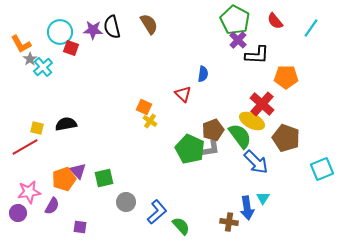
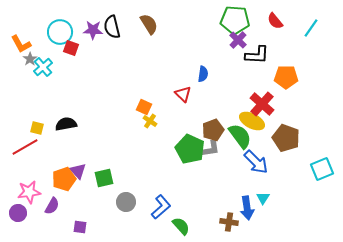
green pentagon at (235, 20): rotated 24 degrees counterclockwise
blue L-shape at (157, 212): moved 4 px right, 5 px up
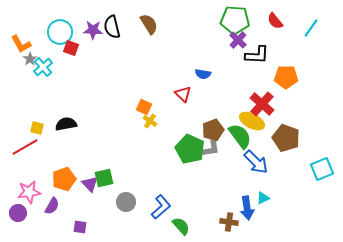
blue semicircle at (203, 74): rotated 91 degrees clockwise
purple triangle at (78, 171): moved 12 px right, 13 px down
cyan triangle at (263, 198): rotated 32 degrees clockwise
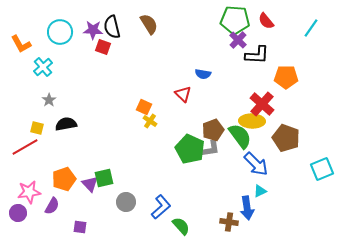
red semicircle at (275, 21): moved 9 px left
red square at (71, 48): moved 32 px right, 1 px up
gray star at (30, 59): moved 19 px right, 41 px down
yellow ellipse at (252, 121): rotated 25 degrees counterclockwise
blue arrow at (256, 162): moved 2 px down
cyan triangle at (263, 198): moved 3 px left, 7 px up
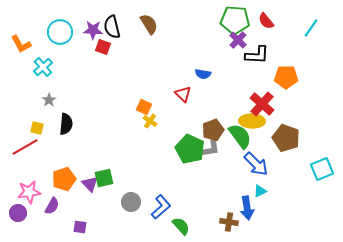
black semicircle at (66, 124): rotated 105 degrees clockwise
gray circle at (126, 202): moved 5 px right
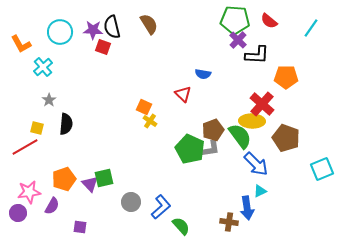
red semicircle at (266, 21): moved 3 px right; rotated 12 degrees counterclockwise
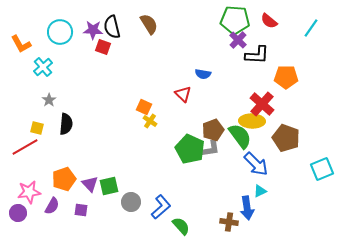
green square at (104, 178): moved 5 px right, 8 px down
purple square at (80, 227): moved 1 px right, 17 px up
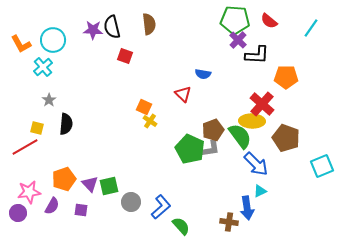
brown semicircle at (149, 24): rotated 25 degrees clockwise
cyan circle at (60, 32): moved 7 px left, 8 px down
red square at (103, 47): moved 22 px right, 9 px down
cyan square at (322, 169): moved 3 px up
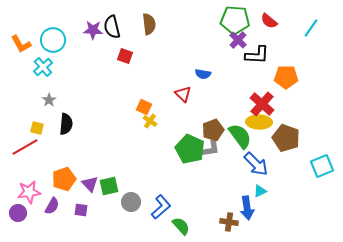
yellow ellipse at (252, 121): moved 7 px right, 1 px down
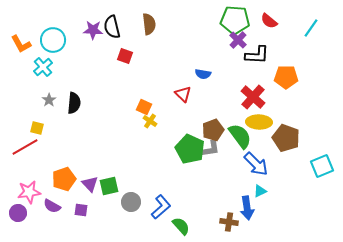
red cross at (262, 104): moved 9 px left, 7 px up
black semicircle at (66, 124): moved 8 px right, 21 px up
purple semicircle at (52, 206): rotated 90 degrees clockwise
